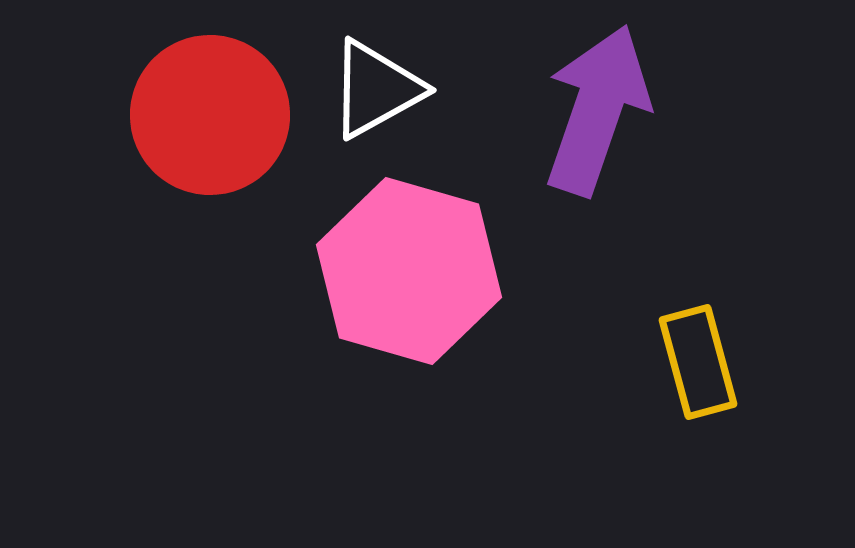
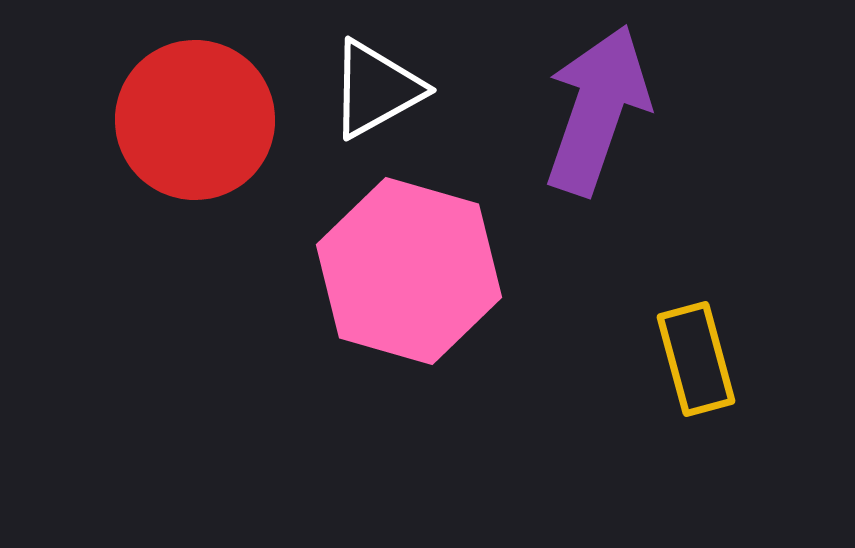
red circle: moved 15 px left, 5 px down
yellow rectangle: moved 2 px left, 3 px up
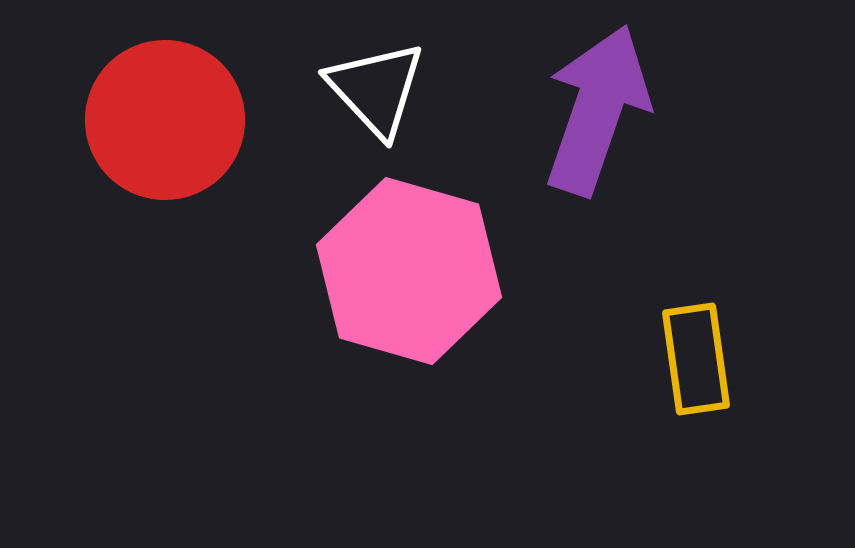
white triangle: rotated 44 degrees counterclockwise
red circle: moved 30 px left
yellow rectangle: rotated 7 degrees clockwise
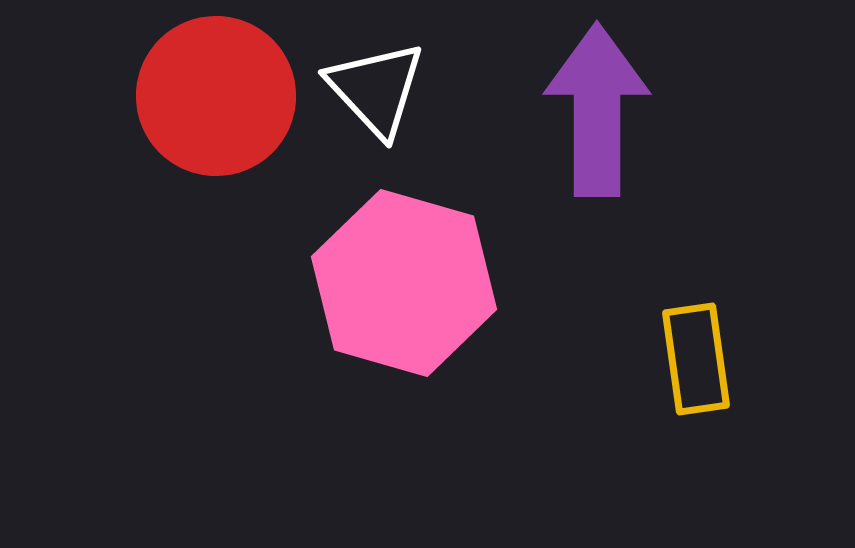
purple arrow: rotated 19 degrees counterclockwise
red circle: moved 51 px right, 24 px up
pink hexagon: moved 5 px left, 12 px down
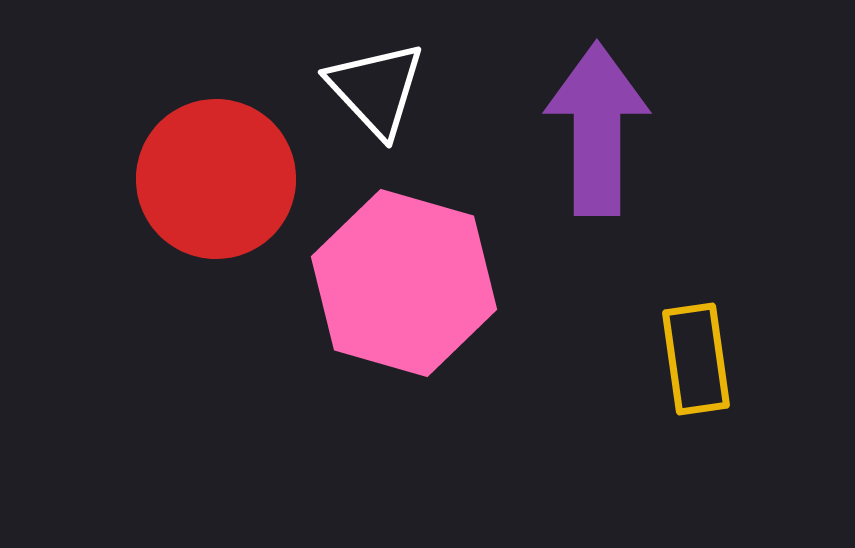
red circle: moved 83 px down
purple arrow: moved 19 px down
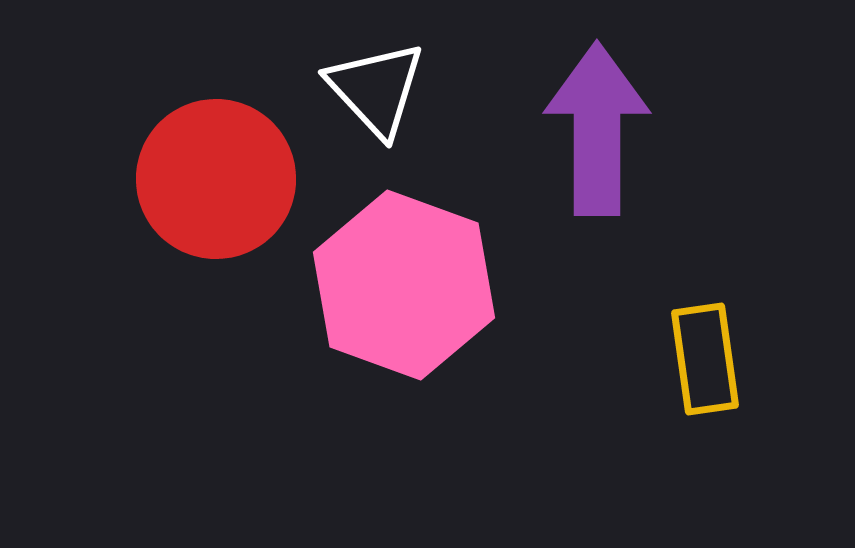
pink hexagon: moved 2 px down; rotated 4 degrees clockwise
yellow rectangle: moved 9 px right
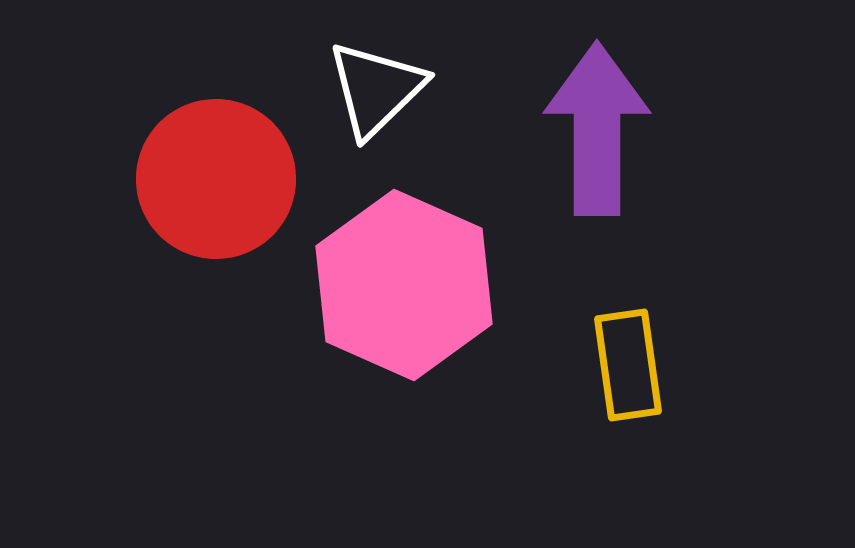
white triangle: rotated 29 degrees clockwise
pink hexagon: rotated 4 degrees clockwise
yellow rectangle: moved 77 px left, 6 px down
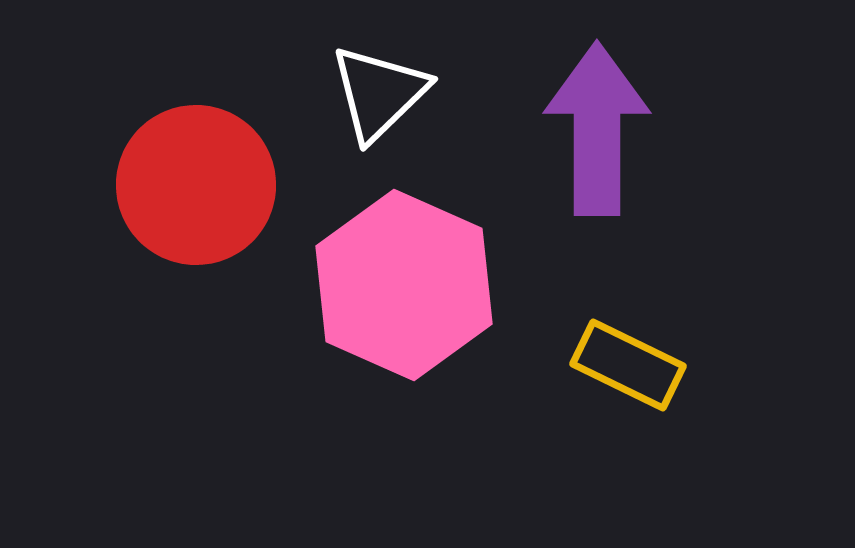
white triangle: moved 3 px right, 4 px down
red circle: moved 20 px left, 6 px down
yellow rectangle: rotated 56 degrees counterclockwise
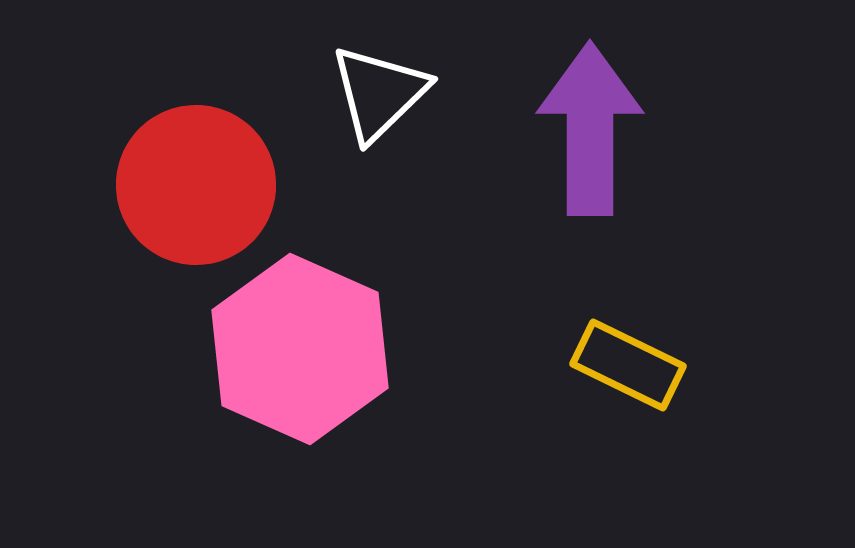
purple arrow: moved 7 px left
pink hexagon: moved 104 px left, 64 px down
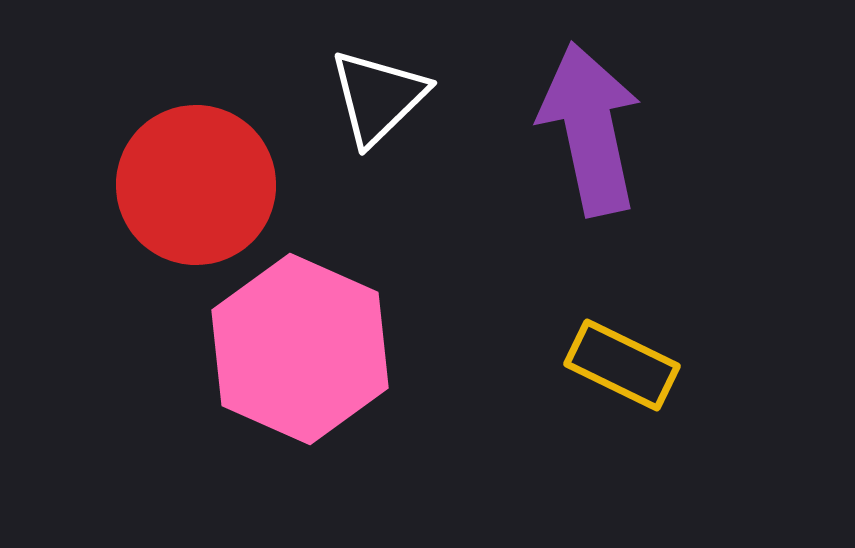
white triangle: moved 1 px left, 4 px down
purple arrow: rotated 12 degrees counterclockwise
yellow rectangle: moved 6 px left
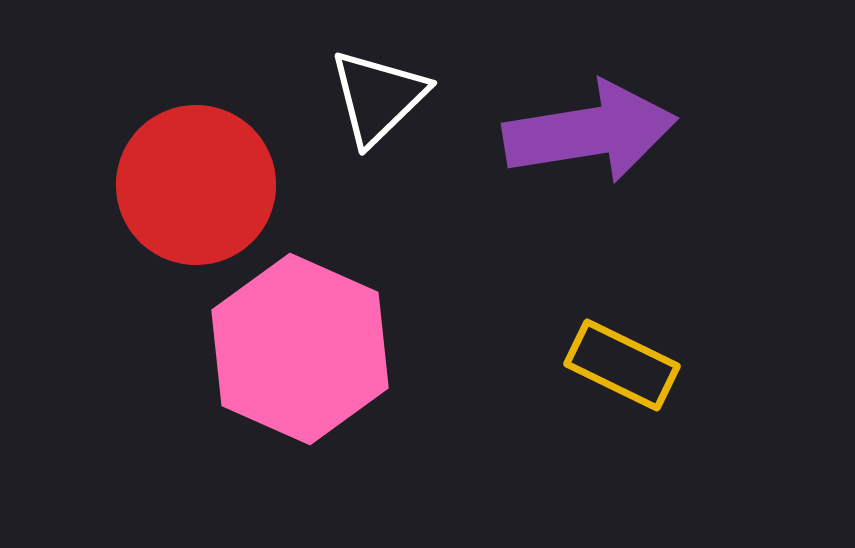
purple arrow: moved 3 px down; rotated 93 degrees clockwise
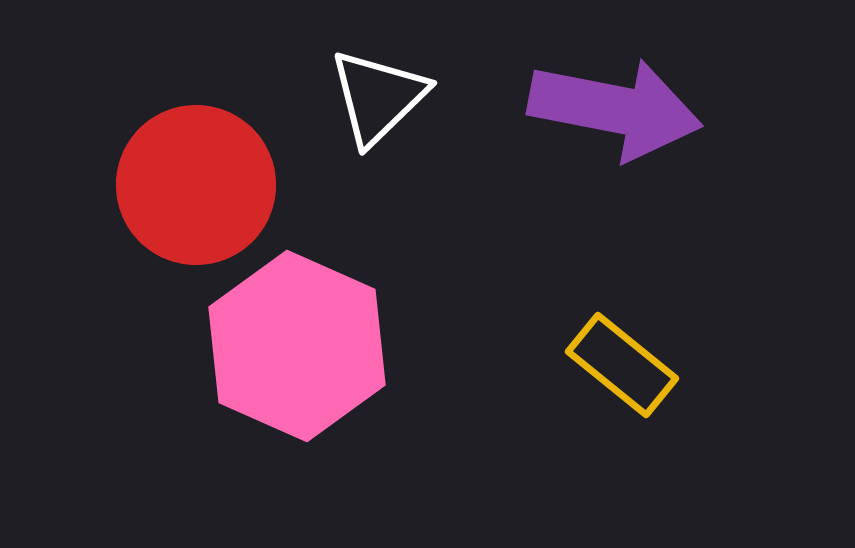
purple arrow: moved 25 px right, 23 px up; rotated 20 degrees clockwise
pink hexagon: moved 3 px left, 3 px up
yellow rectangle: rotated 13 degrees clockwise
